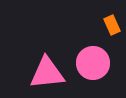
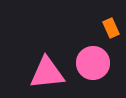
orange rectangle: moved 1 px left, 3 px down
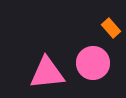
orange rectangle: rotated 18 degrees counterclockwise
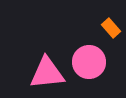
pink circle: moved 4 px left, 1 px up
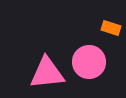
orange rectangle: rotated 30 degrees counterclockwise
